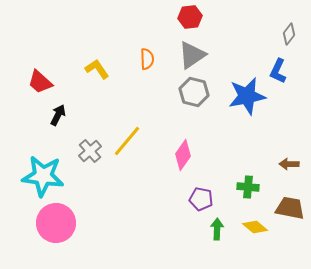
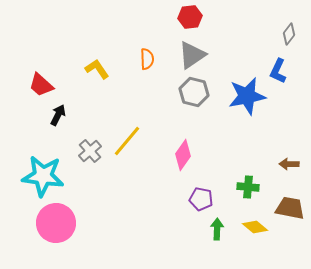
red trapezoid: moved 1 px right, 3 px down
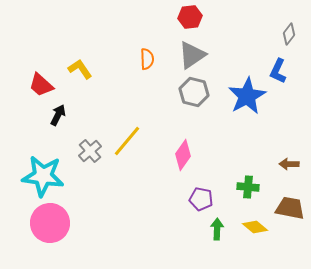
yellow L-shape: moved 17 px left
blue star: rotated 18 degrees counterclockwise
pink circle: moved 6 px left
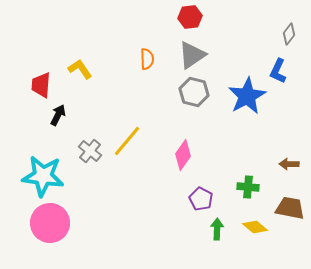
red trapezoid: rotated 52 degrees clockwise
gray cross: rotated 10 degrees counterclockwise
purple pentagon: rotated 15 degrees clockwise
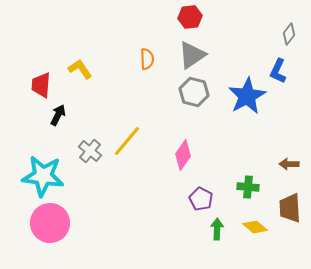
brown trapezoid: rotated 104 degrees counterclockwise
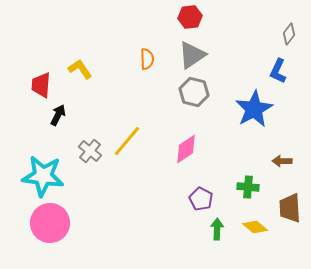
blue star: moved 7 px right, 13 px down
pink diamond: moved 3 px right, 6 px up; rotated 20 degrees clockwise
brown arrow: moved 7 px left, 3 px up
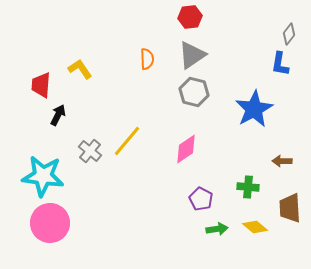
blue L-shape: moved 2 px right, 7 px up; rotated 15 degrees counterclockwise
green arrow: rotated 80 degrees clockwise
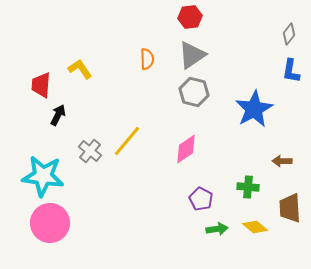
blue L-shape: moved 11 px right, 7 px down
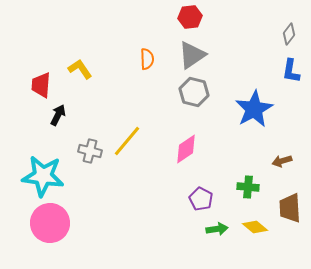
gray cross: rotated 25 degrees counterclockwise
brown arrow: rotated 18 degrees counterclockwise
